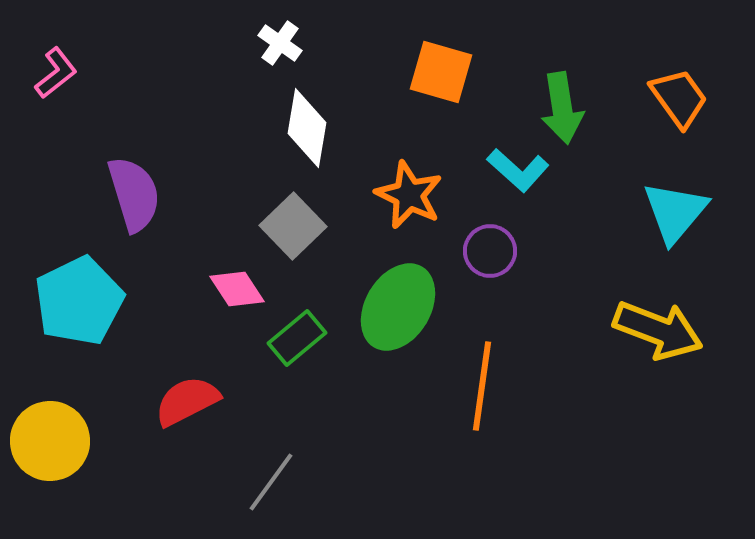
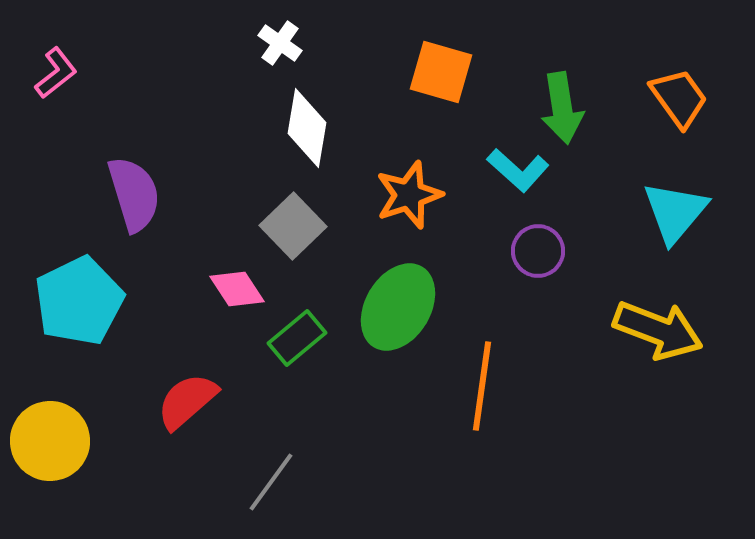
orange star: rotated 28 degrees clockwise
purple circle: moved 48 px right
red semicircle: rotated 14 degrees counterclockwise
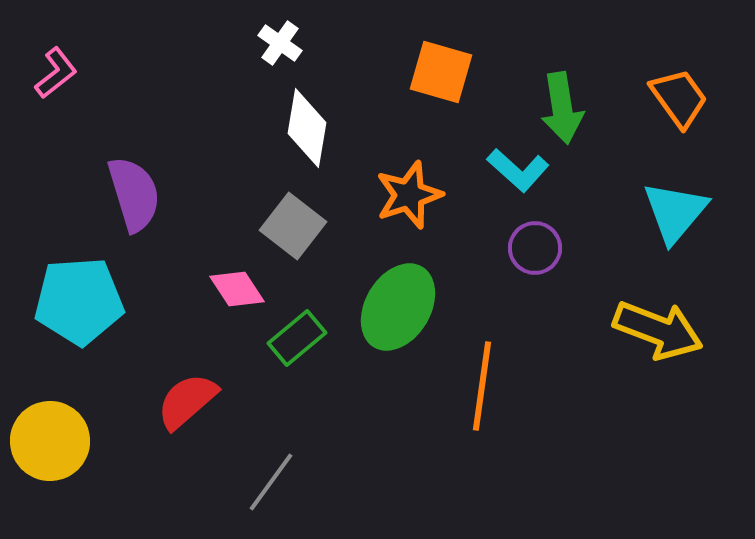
gray square: rotated 8 degrees counterclockwise
purple circle: moved 3 px left, 3 px up
cyan pentagon: rotated 22 degrees clockwise
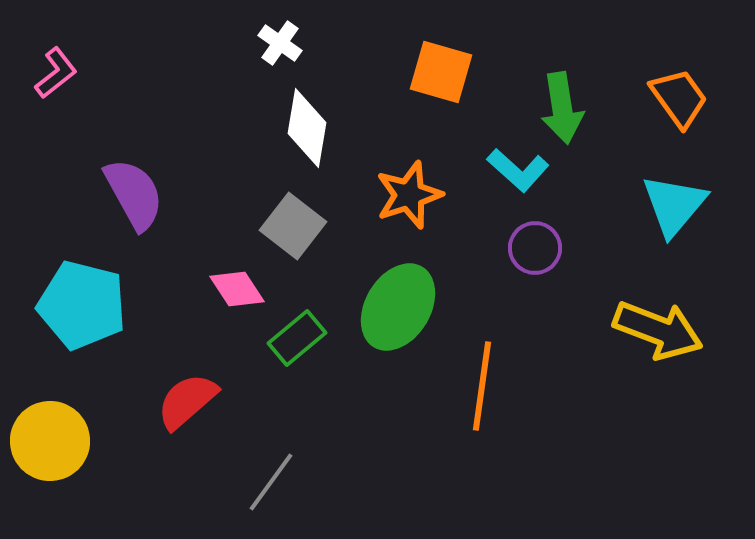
purple semicircle: rotated 12 degrees counterclockwise
cyan triangle: moved 1 px left, 7 px up
cyan pentagon: moved 3 px right, 4 px down; rotated 18 degrees clockwise
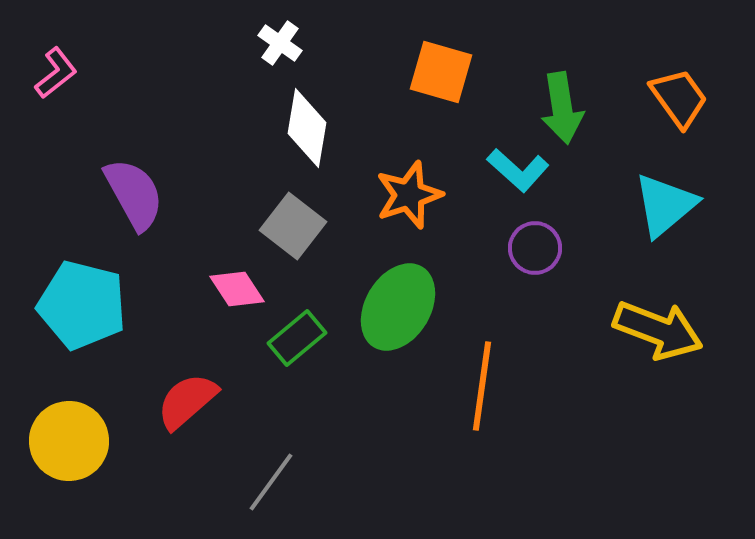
cyan triangle: moved 9 px left; rotated 10 degrees clockwise
yellow circle: moved 19 px right
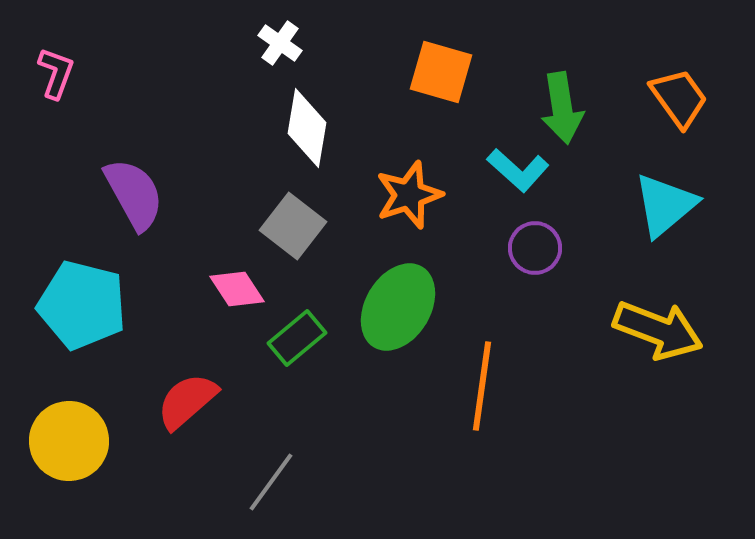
pink L-shape: rotated 32 degrees counterclockwise
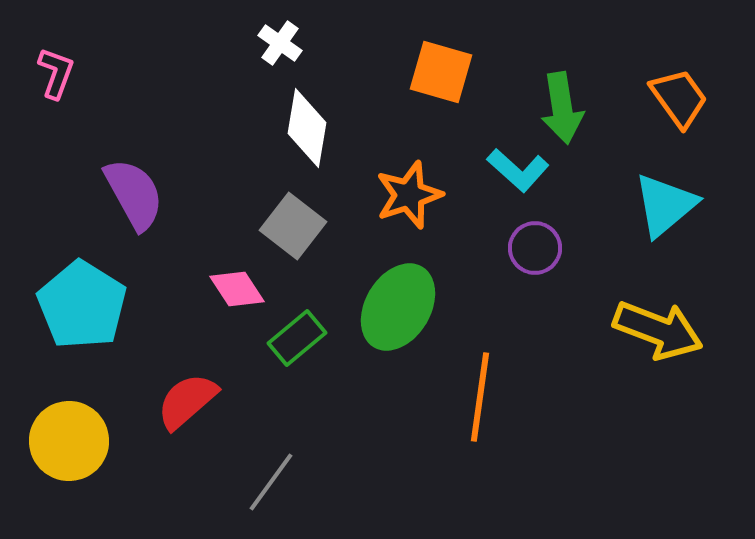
cyan pentagon: rotated 18 degrees clockwise
orange line: moved 2 px left, 11 px down
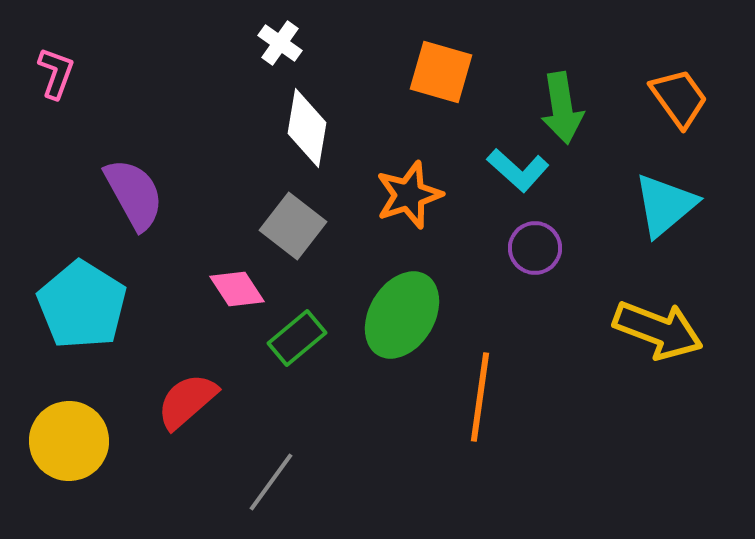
green ellipse: moved 4 px right, 8 px down
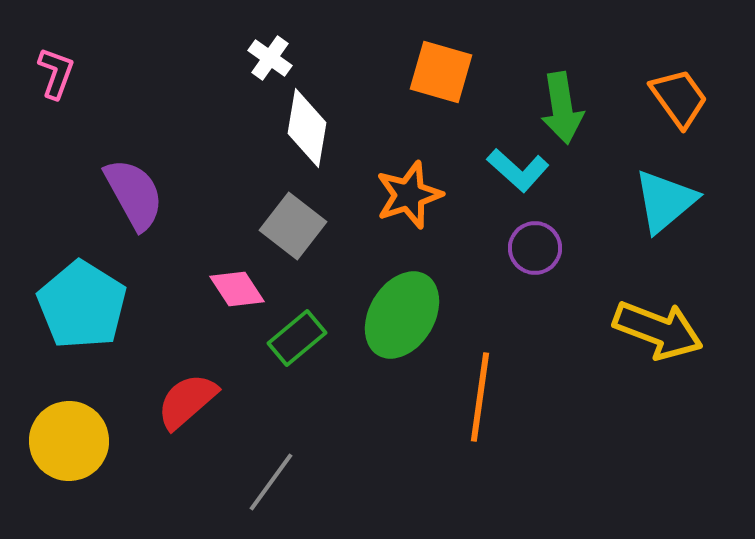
white cross: moved 10 px left, 15 px down
cyan triangle: moved 4 px up
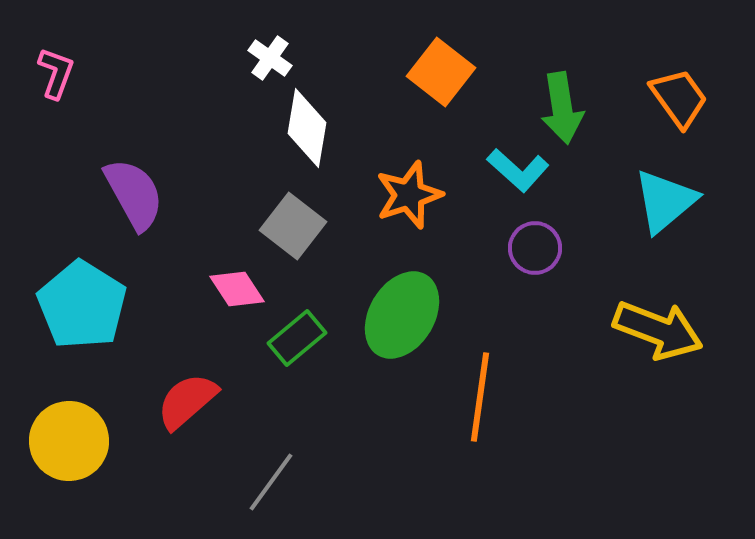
orange square: rotated 22 degrees clockwise
